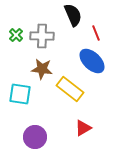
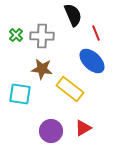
purple circle: moved 16 px right, 6 px up
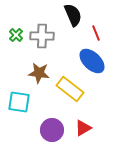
brown star: moved 3 px left, 4 px down
cyan square: moved 1 px left, 8 px down
purple circle: moved 1 px right, 1 px up
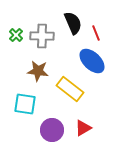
black semicircle: moved 8 px down
brown star: moved 1 px left, 2 px up
cyan square: moved 6 px right, 2 px down
